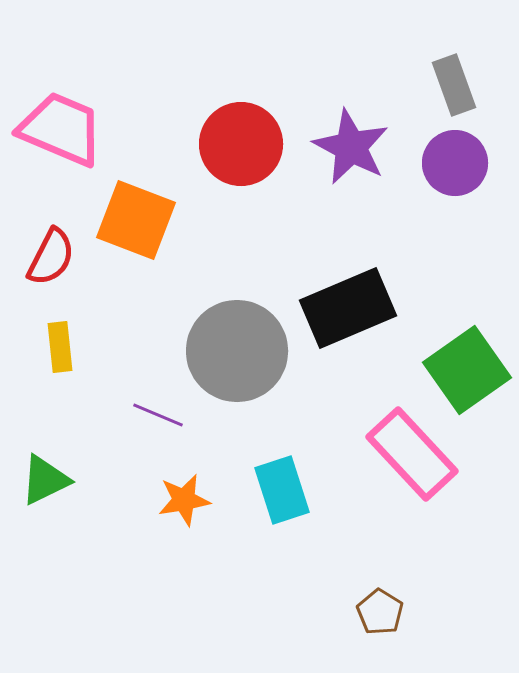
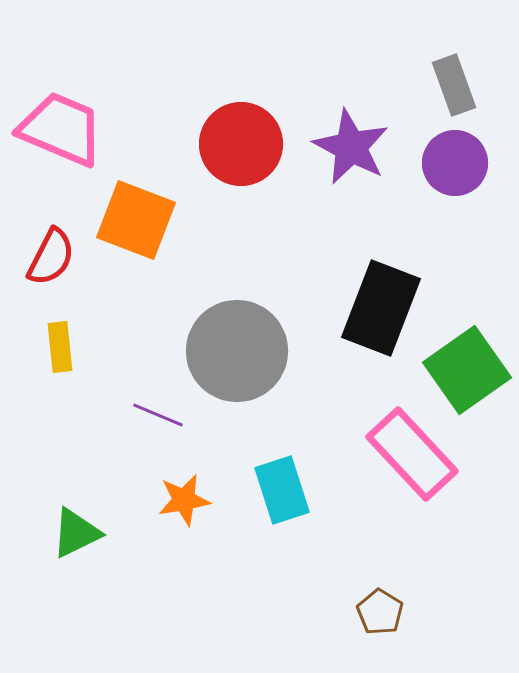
black rectangle: moved 33 px right; rotated 46 degrees counterclockwise
green triangle: moved 31 px right, 53 px down
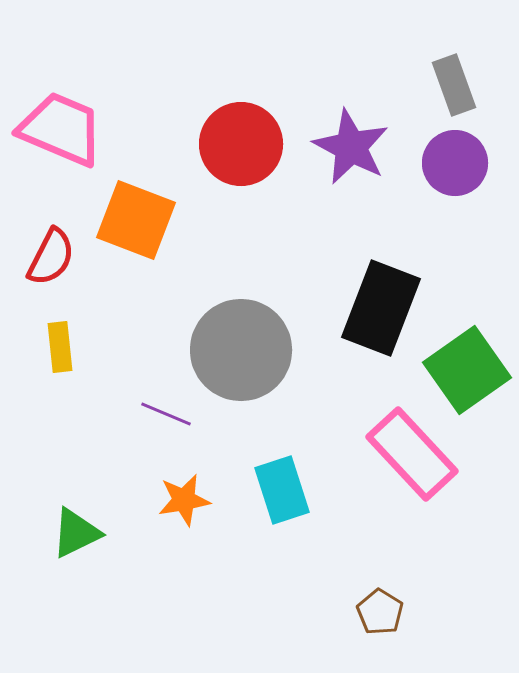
gray circle: moved 4 px right, 1 px up
purple line: moved 8 px right, 1 px up
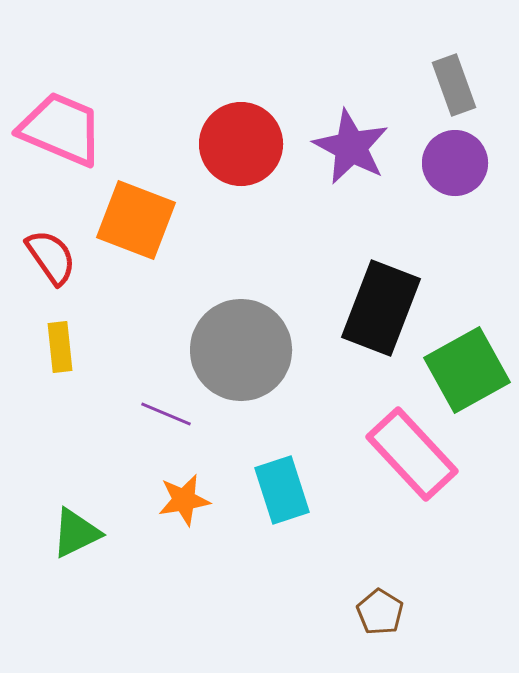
red semicircle: rotated 62 degrees counterclockwise
green square: rotated 6 degrees clockwise
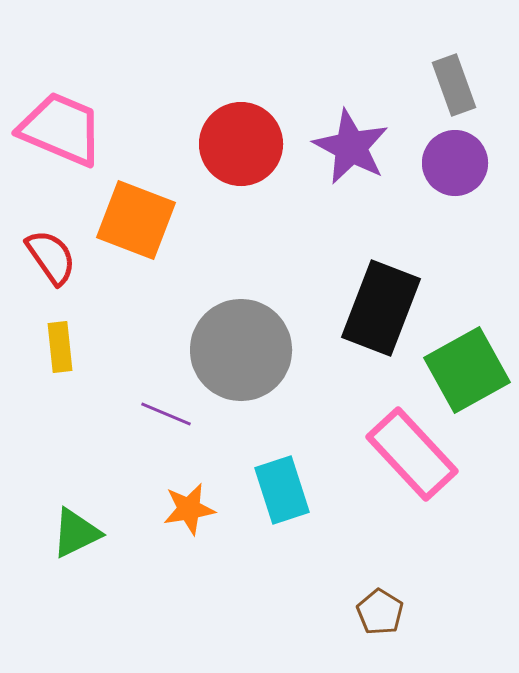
orange star: moved 5 px right, 9 px down
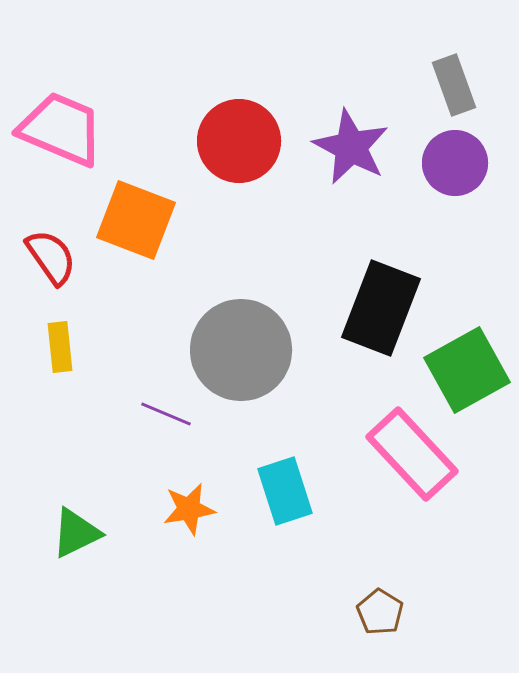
red circle: moved 2 px left, 3 px up
cyan rectangle: moved 3 px right, 1 px down
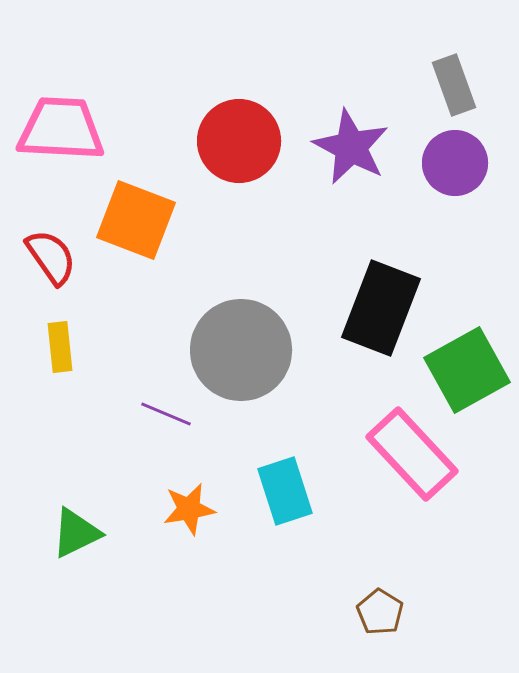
pink trapezoid: rotated 20 degrees counterclockwise
